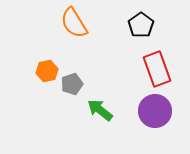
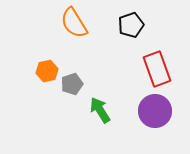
black pentagon: moved 10 px left; rotated 15 degrees clockwise
green arrow: rotated 20 degrees clockwise
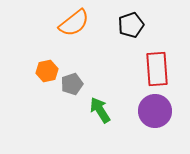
orange semicircle: rotated 96 degrees counterclockwise
red rectangle: rotated 16 degrees clockwise
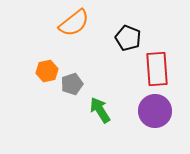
black pentagon: moved 3 px left, 13 px down; rotated 30 degrees counterclockwise
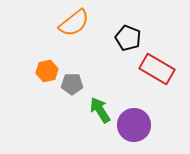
red rectangle: rotated 56 degrees counterclockwise
gray pentagon: rotated 20 degrees clockwise
purple circle: moved 21 px left, 14 px down
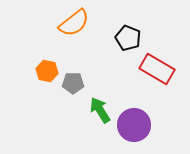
orange hexagon: rotated 25 degrees clockwise
gray pentagon: moved 1 px right, 1 px up
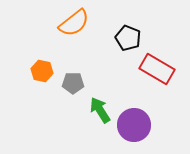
orange hexagon: moved 5 px left
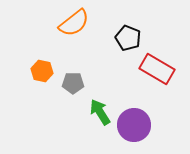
green arrow: moved 2 px down
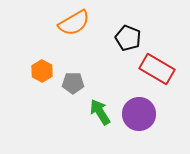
orange semicircle: rotated 8 degrees clockwise
orange hexagon: rotated 15 degrees clockwise
purple circle: moved 5 px right, 11 px up
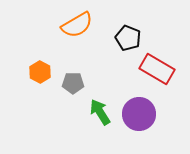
orange semicircle: moved 3 px right, 2 px down
orange hexagon: moved 2 px left, 1 px down
